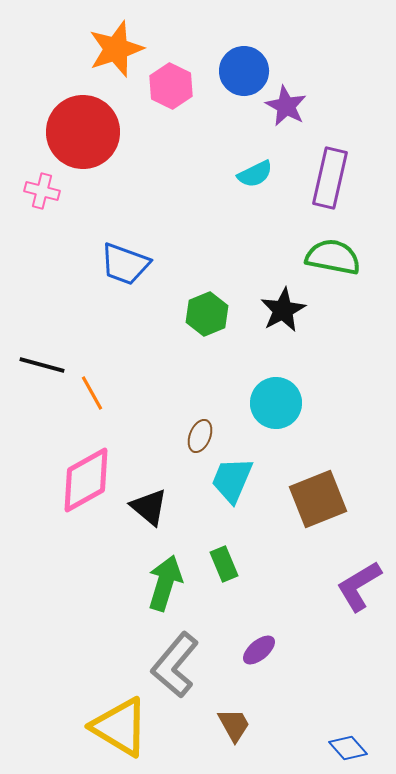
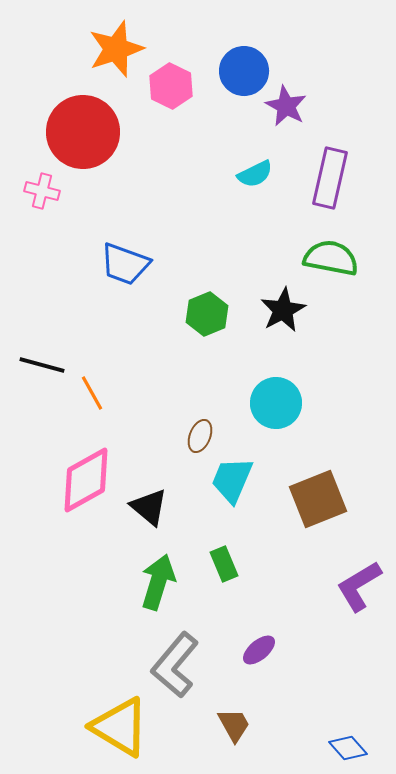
green semicircle: moved 2 px left, 1 px down
green arrow: moved 7 px left, 1 px up
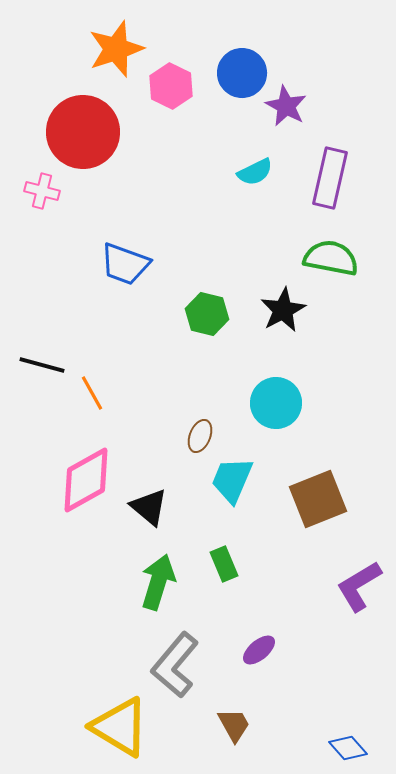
blue circle: moved 2 px left, 2 px down
cyan semicircle: moved 2 px up
green hexagon: rotated 24 degrees counterclockwise
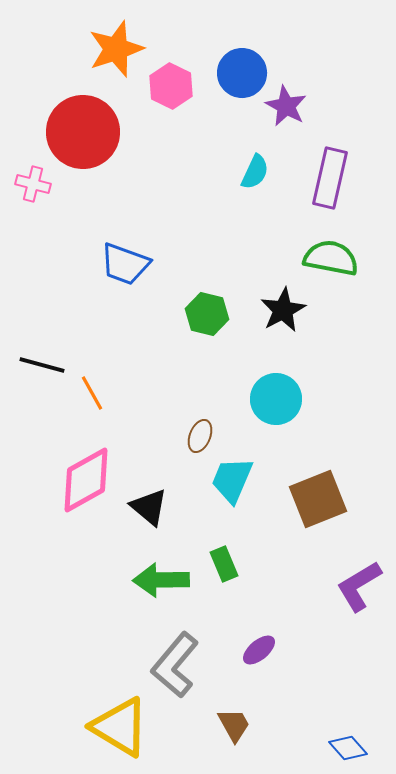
cyan semicircle: rotated 39 degrees counterclockwise
pink cross: moved 9 px left, 7 px up
cyan circle: moved 4 px up
green arrow: moved 3 px right, 2 px up; rotated 108 degrees counterclockwise
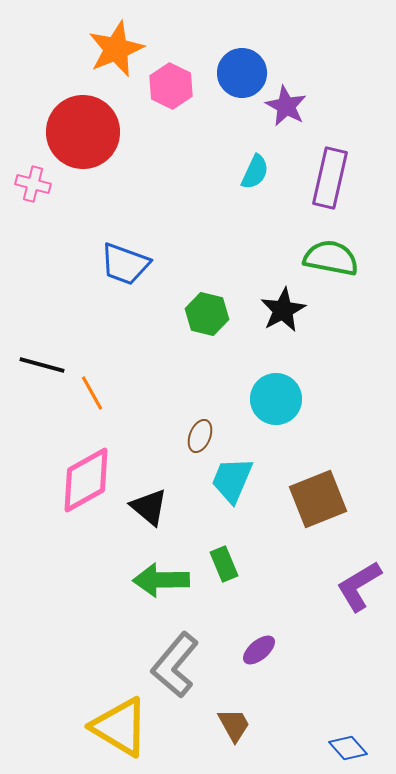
orange star: rotated 4 degrees counterclockwise
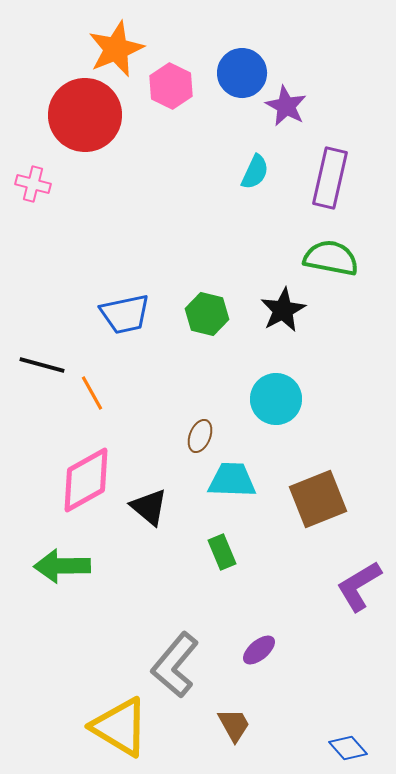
red circle: moved 2 px right, 17 px up
blue trapezoid: moved 50 px down; rotated 32 degrees counterclockwise
cyan trapezoid: rotated 69 degrees clockwise
green rectangle: moved 2 px left, 12 px up
green arrow: moved 99 px left, 14 px up
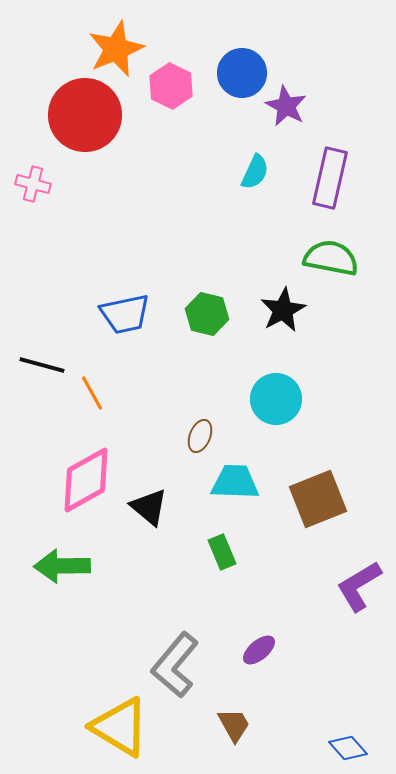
cyan trapezoid: moved 3 px right, 2 px down
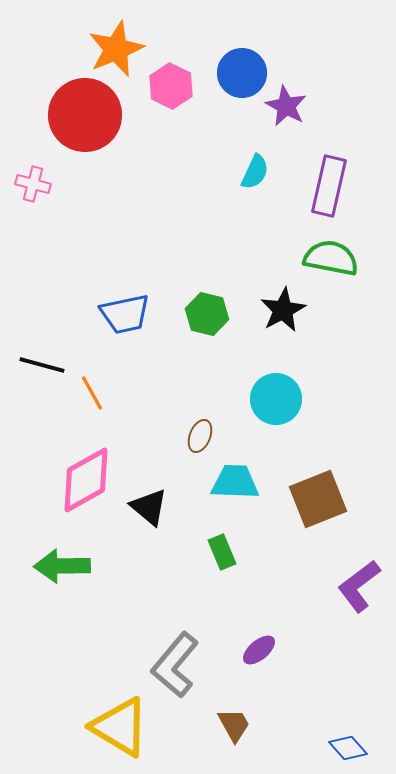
purple rectangle: moved 1 px left, 8 px down
purple L-shape: rotated 6 degrees counterclockwise
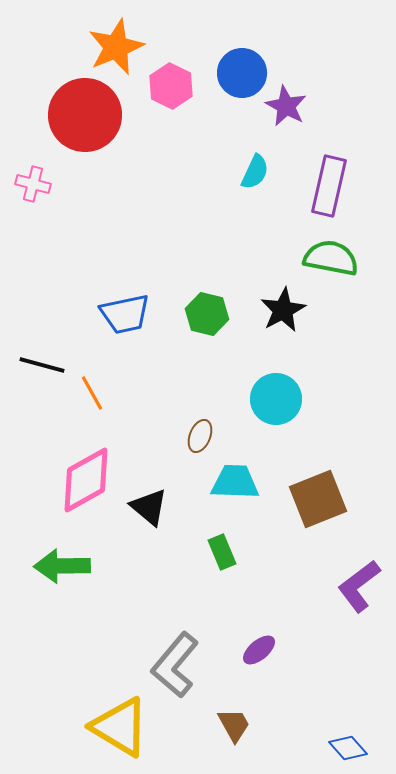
orange star: moved 2 px up
